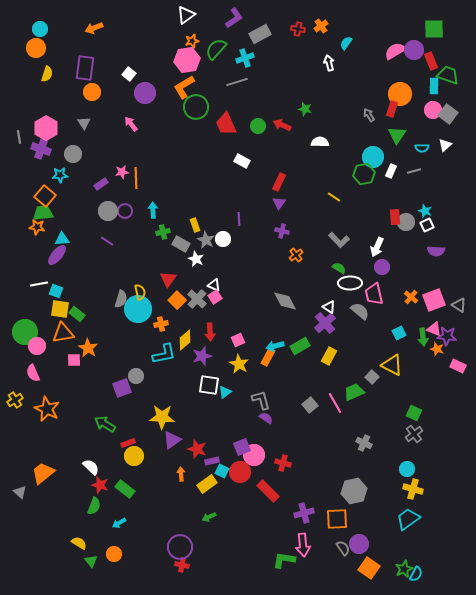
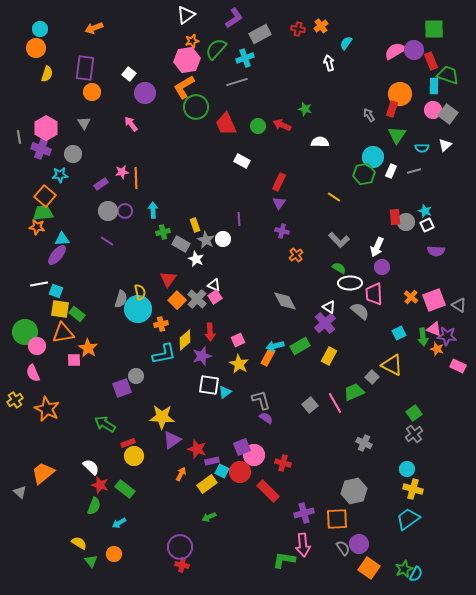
pink trapezoid at (374, 294): rotated 10 degrees clockwise
green square at (414, 413): rotated 28 degrees clockwise
orange arrow at (181, 474): rotated 32 degrees clockwise
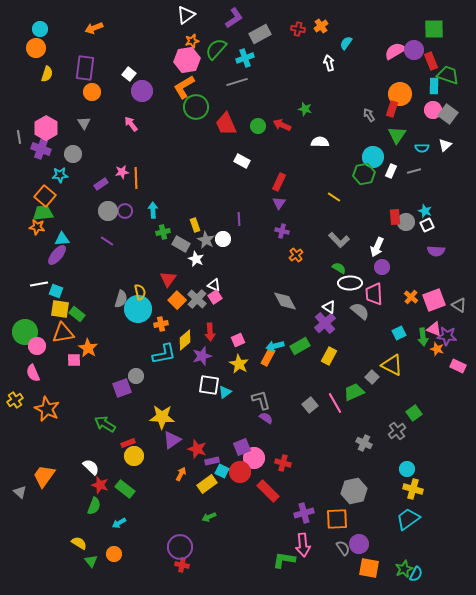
purple circle at (145, 93): moved 3 px left, 2 px up
gray cross at (414, 434): moved 17 px left, 3 px up
pink circle at (254, 455): moved 3 px down
orange trapezoid at (43, 473): moved 1 px right, 3 px down; rotated 15 degrees counterclockwise
orange square at (369, 568): rotated 25 degrees counterclockwise
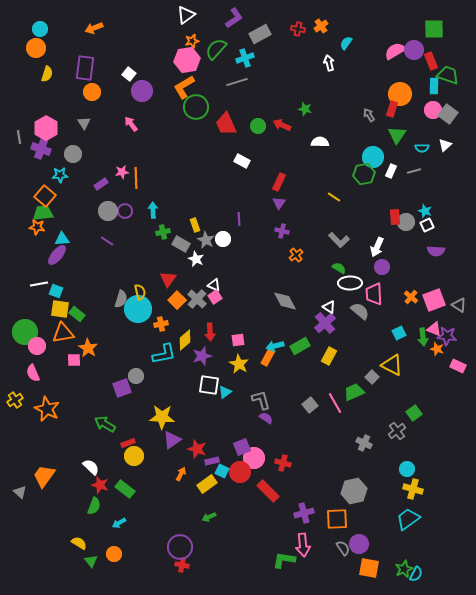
pink square at (238, 340): rotated 16 degrees clockwise
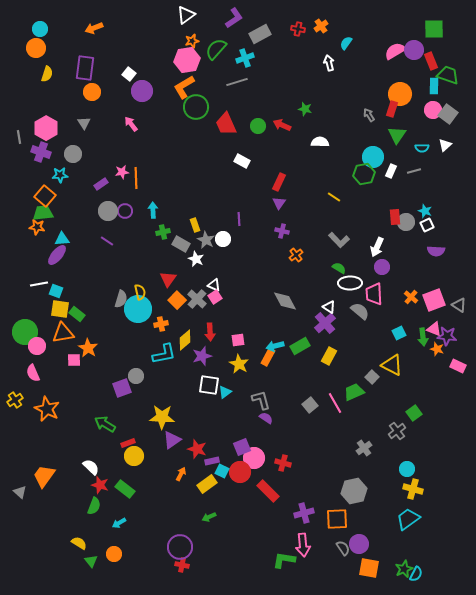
purple cross at (41, 149): moved 3 px down
gray cross at (364, 443): moved 5 px down; rotated 28 degrees clockwise
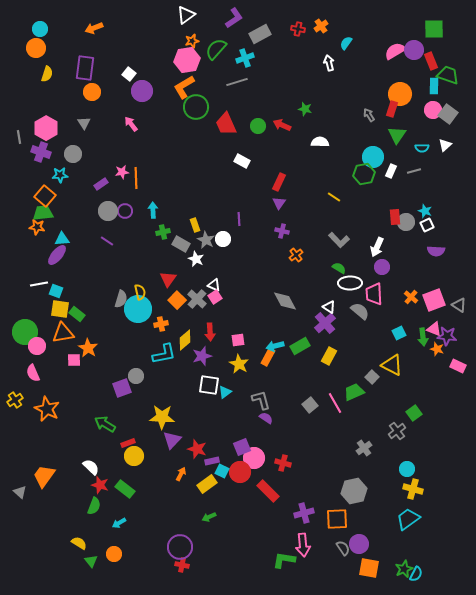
purple triangle at (172, 440): rotated 12 degrees counterclockwise
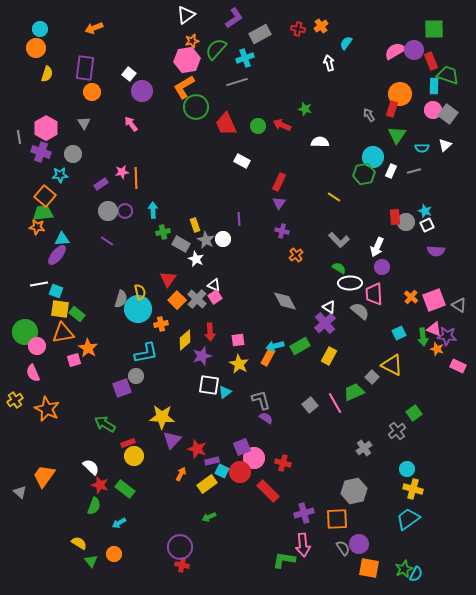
cyan L-shape at (164, 354): moved 18 px left, 1 px up
pink square at (74, 360): rotated 16 degrees counterclockwise
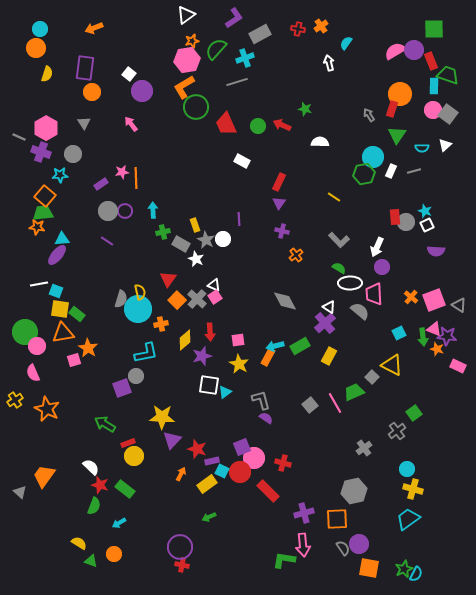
gray line at (19, 137): rotated 56 degrees counterclockwise
green triangle at (91, 561): rotated 32 degrees counterclockwise
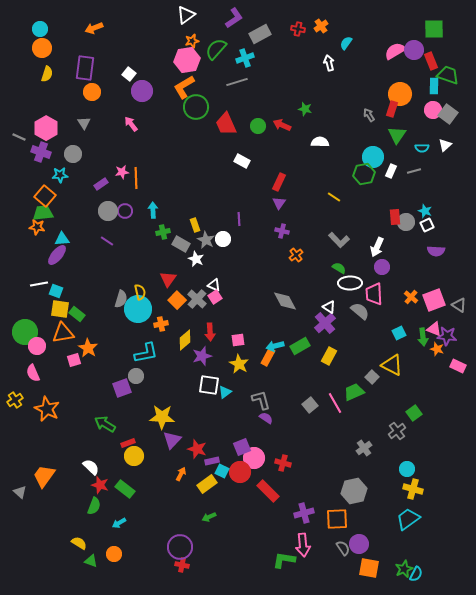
orange circle at (36, 48): moved 6 px right
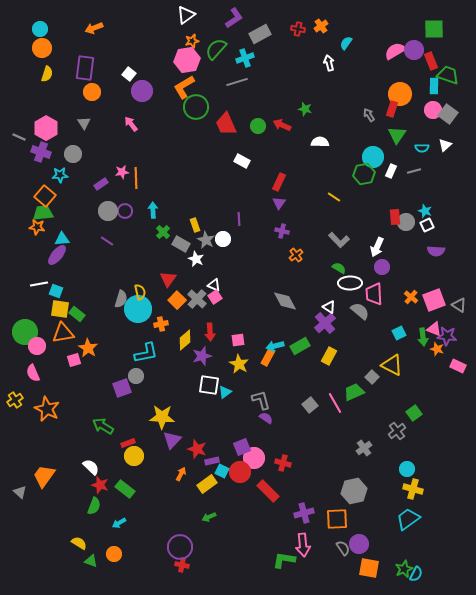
green cross at (163, 232): rotated 32 degrees counterclockwise
green arrow at (105, 424): moved 2 px left, 2 px down
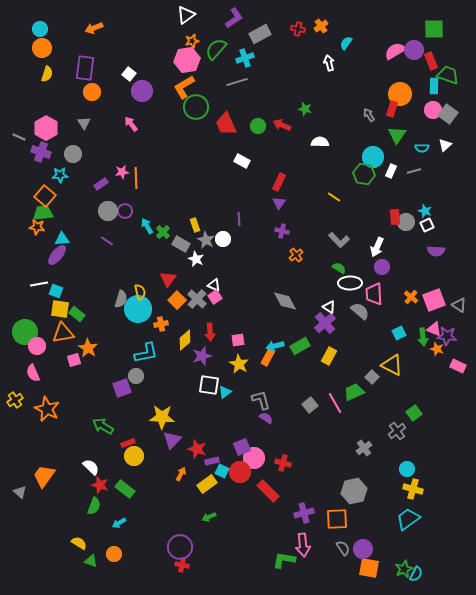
green hexagon at (364, 174): rotated 20 degrees clockwise
cyan arrow at (153, 210): moved 6 px left, 16 px down; rotated 28 degrees counterclockwise
purple circle at (359, 544): moved 4 px right, 5 px down
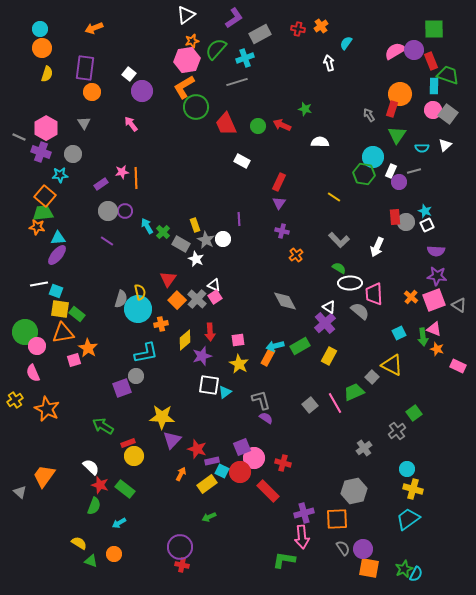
cyan triangle at (62, 239): moved 4 px left, 1 px up
purple circle at (382, 267): moved 17 px right, 85 px up
purple star at (447, 336): moved 10 px left, 60 px up
pink arrow at (303, 545): moved 1 px left, 8 px up
